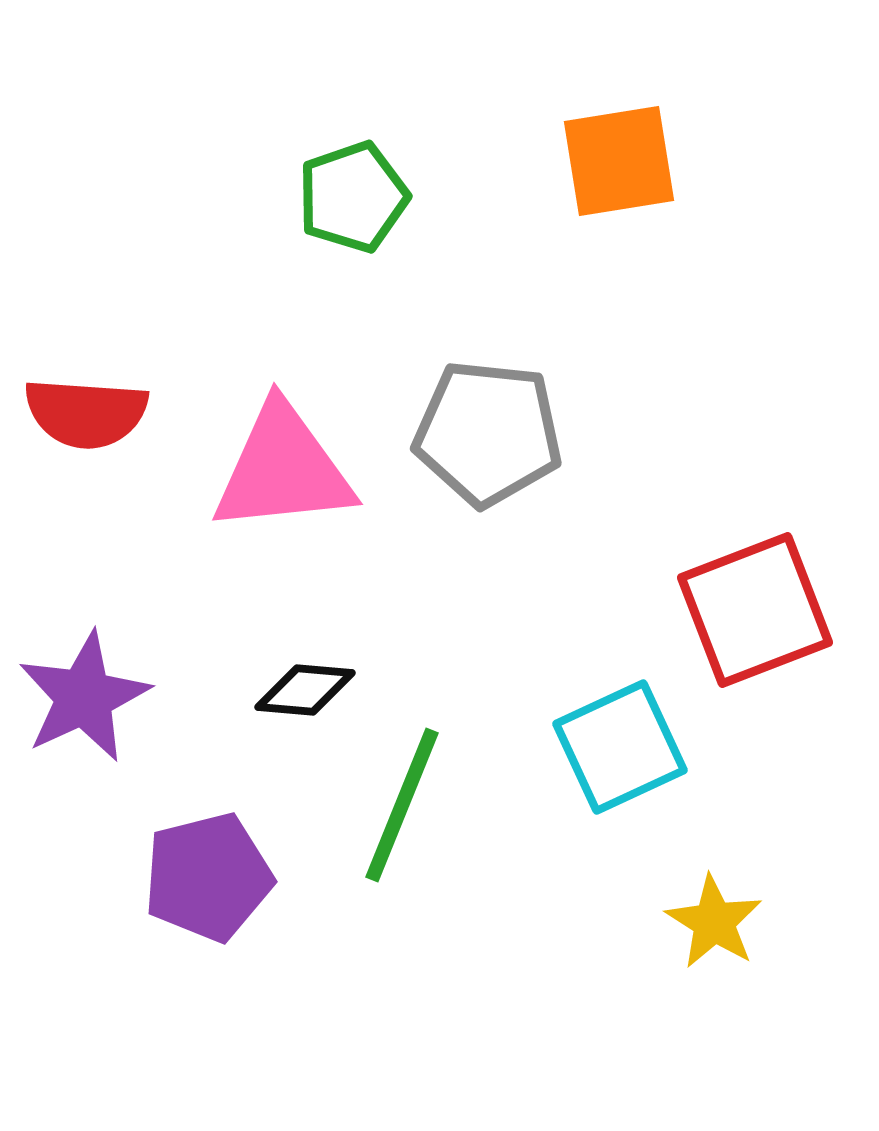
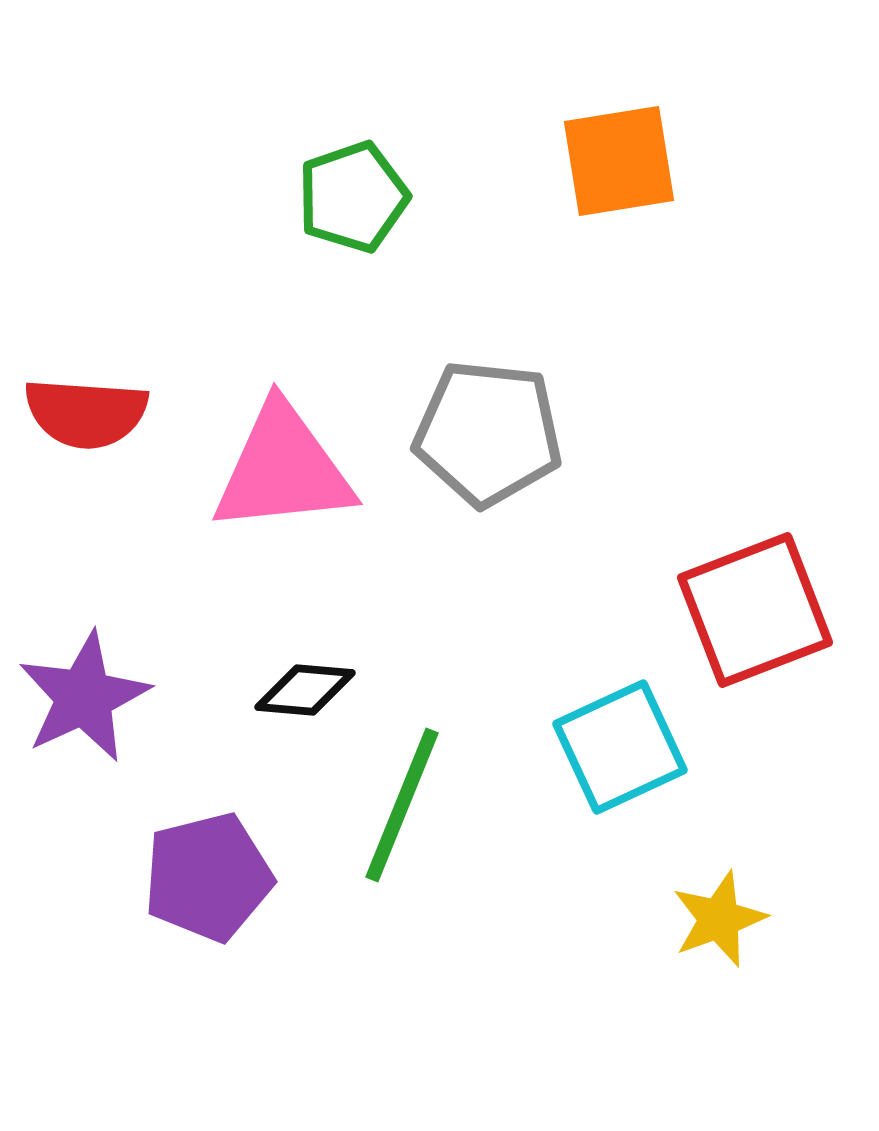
yellow star: moved 5 px right, 3 px up; rotated 20 degrees clockwise
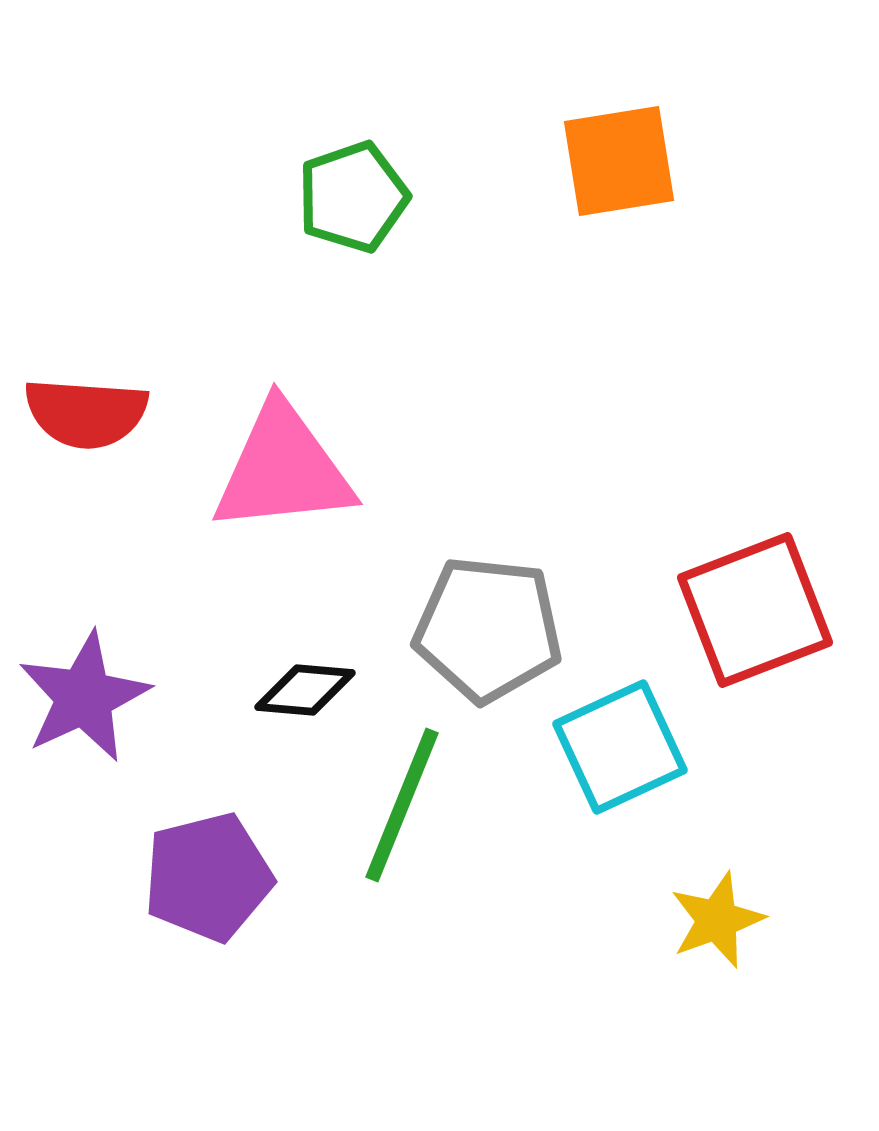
gray pentagon: moved 196 px down
yellow star: moved 2 px left, 1 px down
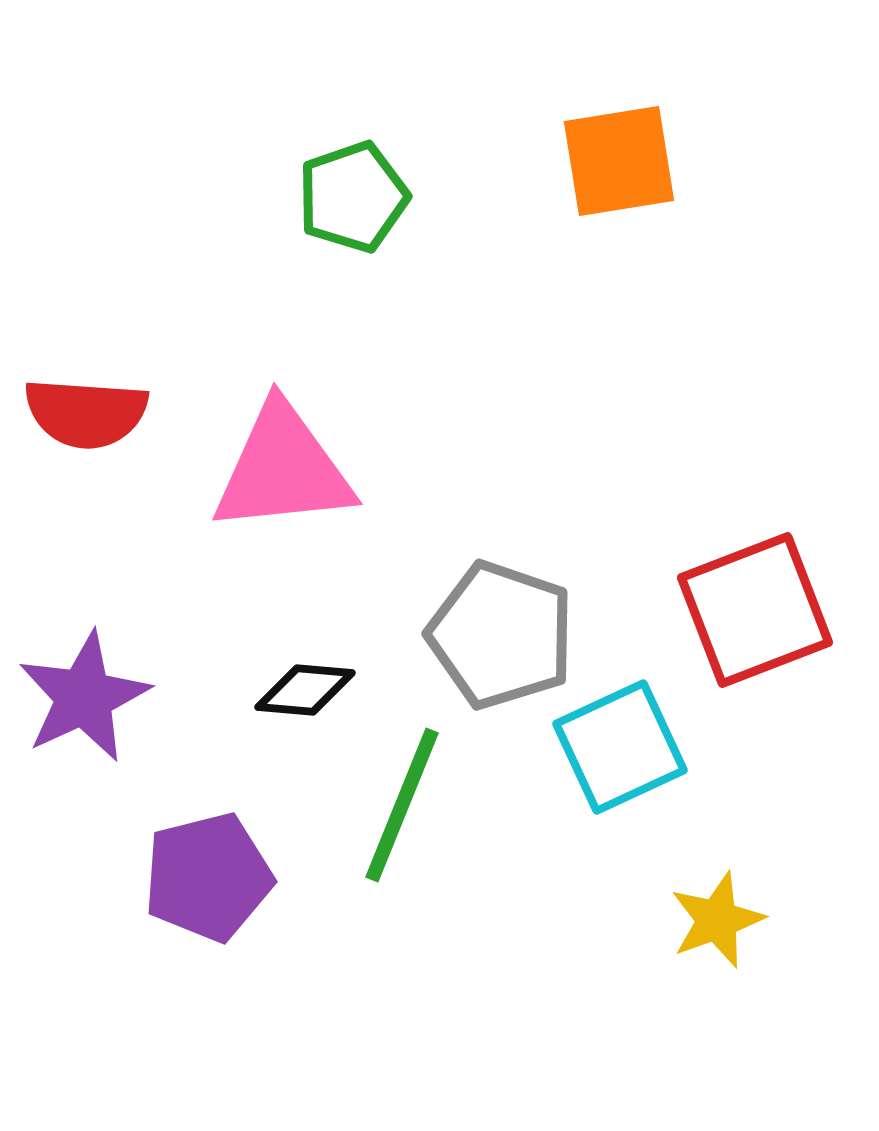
gray pentagon: moved 13 px right, 6 px down; rotated 13 degrees clockwise
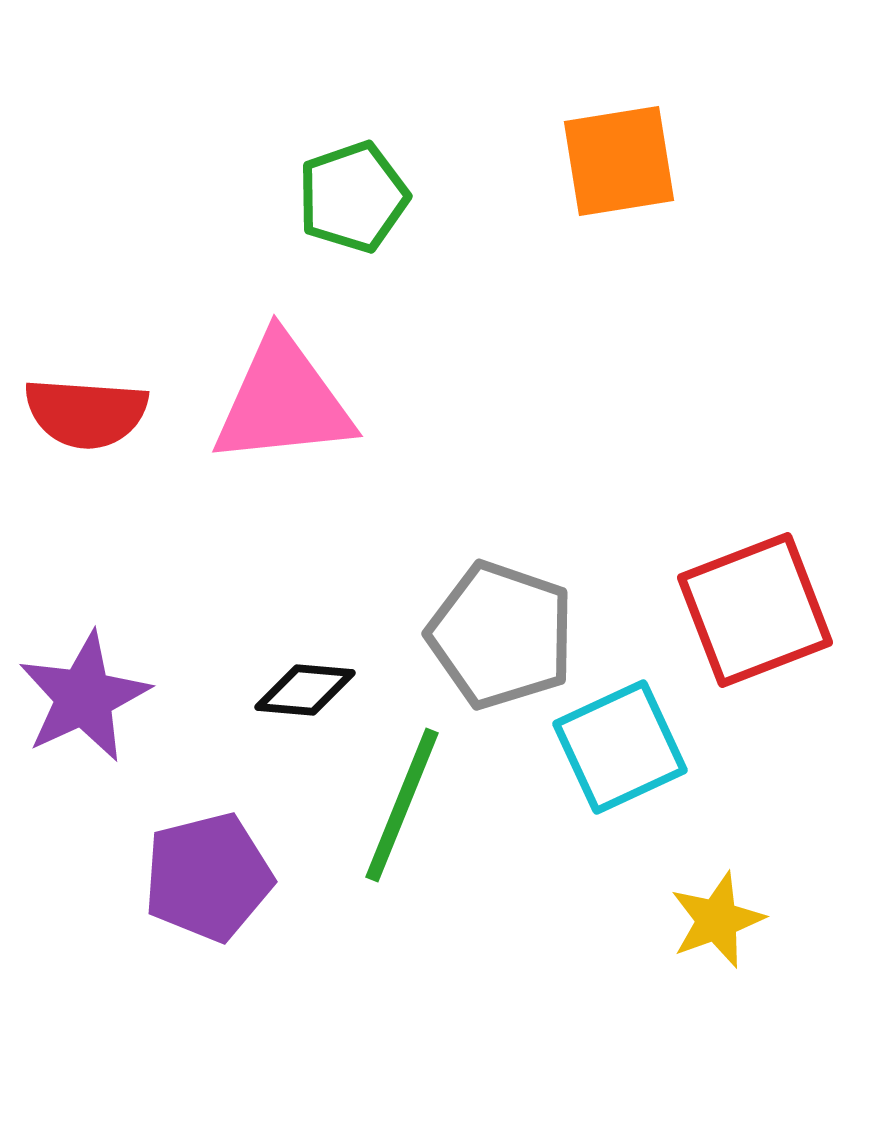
pink triangle: moved 68 px up
